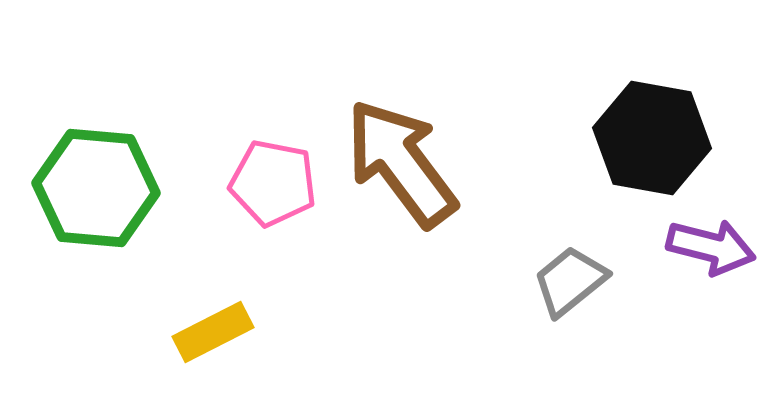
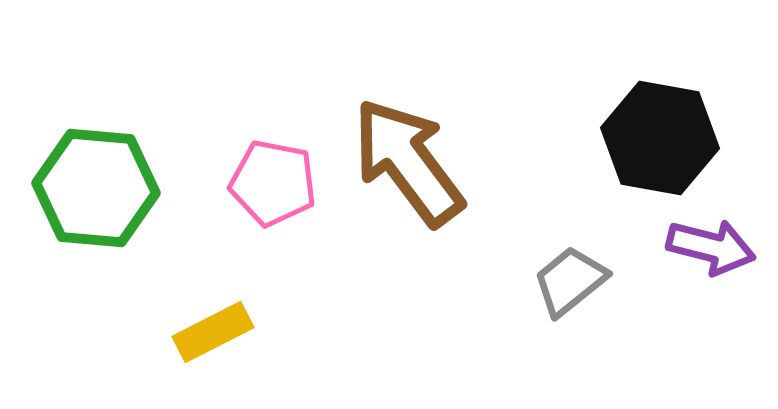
black hexagon: moved 8 px right
brown arrow: moved 7 px right, 1 px up
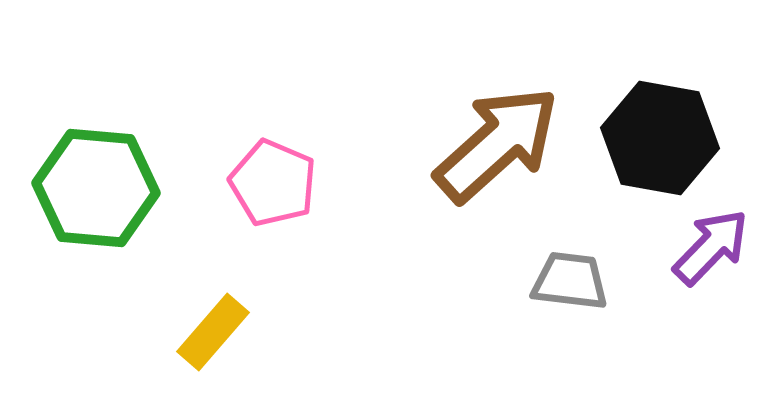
brown arrow: moved 89 px right, 18 px up; rotated 85 degrees clockwise
pink pentagon: rotated 12 degrees clockwise
purple arrow: rotated 60 degrees counterclockwise
gray trapezoid: rotated 46 degrees clockwise
yellow rectangle: rotated 22 degrees counterclockwise
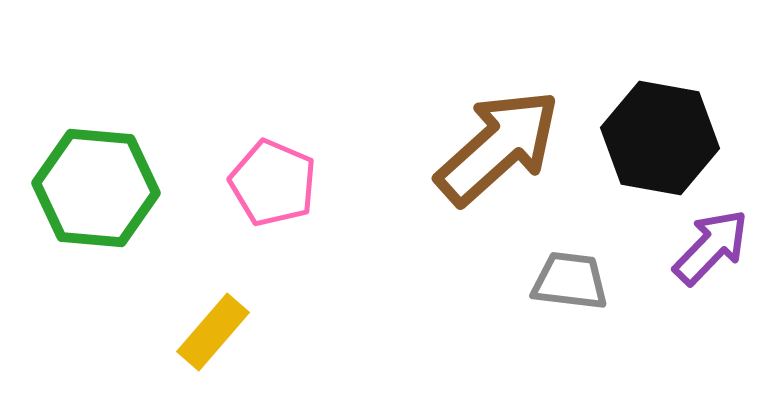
brown arrow: moved 1 px right, 3 px down
